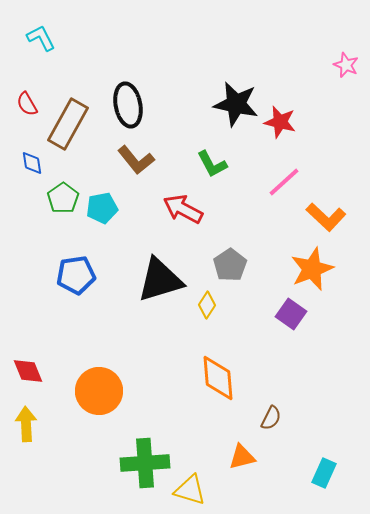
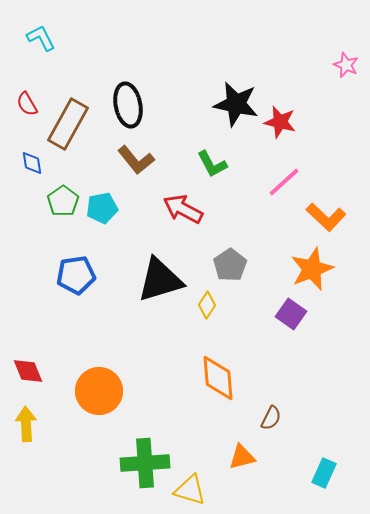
green pentagon: moved 3 px down
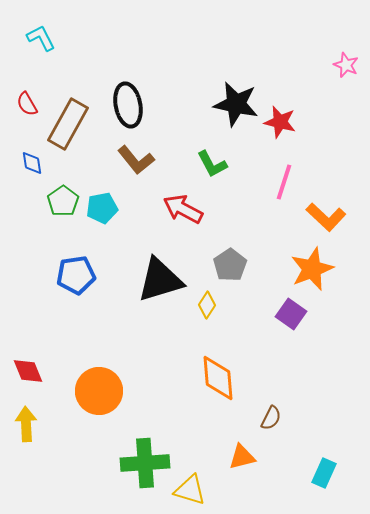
pink line: rotated 30 degrees counterclockwise
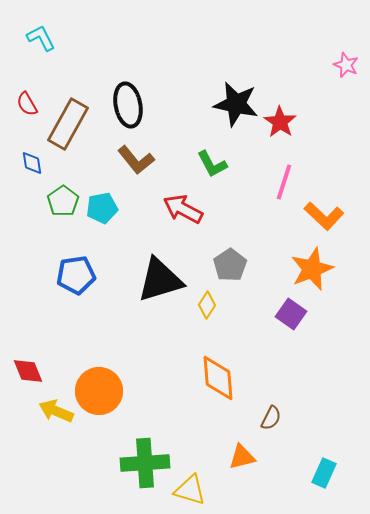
red star: rotated 20 degrees clockwise
orange L-shape: moved 2 px left, 1 px up
yellow arrow: moved 30 px right, 13 px up; rotated 64 degrees counterclockwise
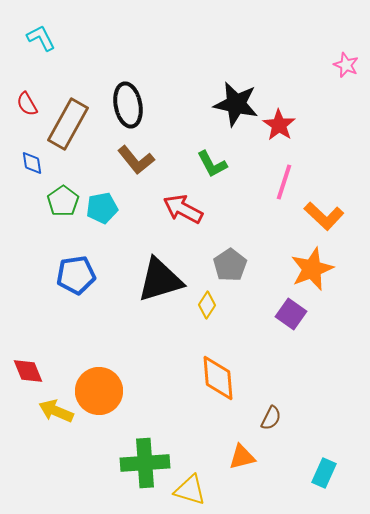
red star: moved 1 px left, 3 px down
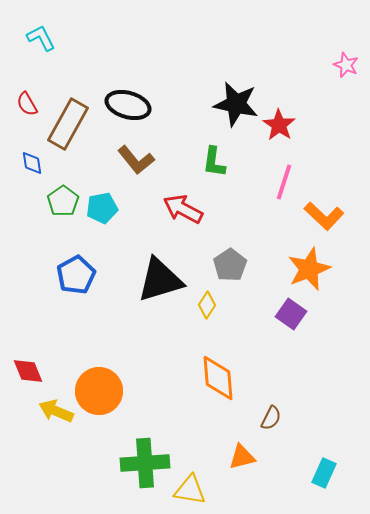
black ellipse: rotated 63 degrees counterclockwise
green L-shape: moved 2 px right, 2 px up; rotated 36 degrees clockwise
orange star: moved 3 px left
blue pentagon: rotated 21 degrees counterclockwise
yellow triangle: rotated 8 degrees counterclockwise
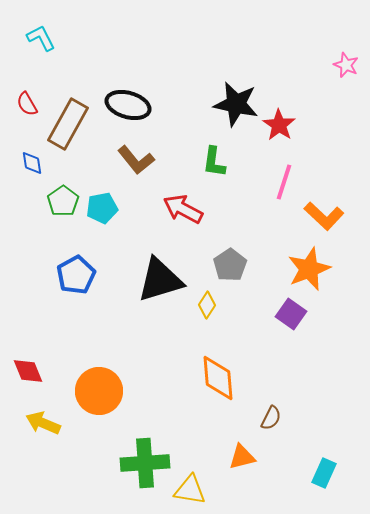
yellow arrow: moved 13 px left, 12 px down
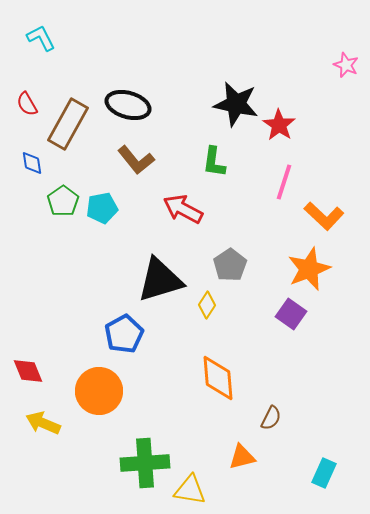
blue pentagon: moved 48 px right, 59 px down
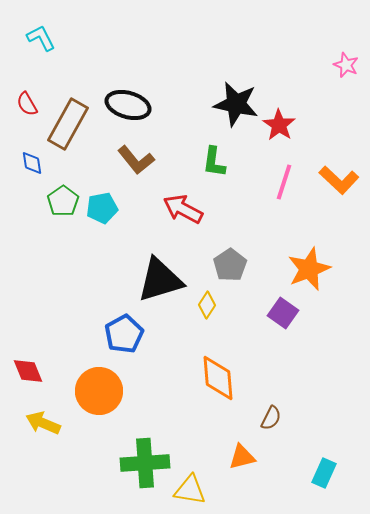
orange L-shape: moved 15 px right, 36 px up
purple square: moved 8 px left, 1 px up
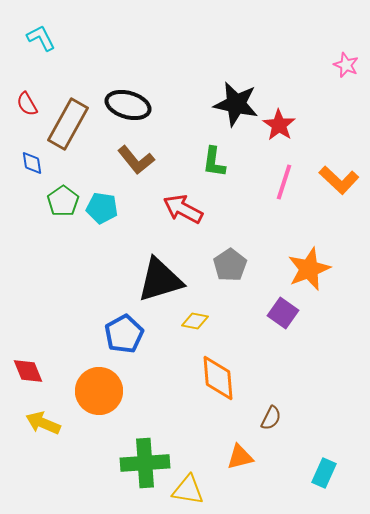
cyan pentagon: rotated 20 degrees clockwise
yellow diamond: moved 12 px left, 16 px down; rotated 68 degrees clockwise
orange triangle: moved 2 px left
yellow triangle: moved 2 px left
